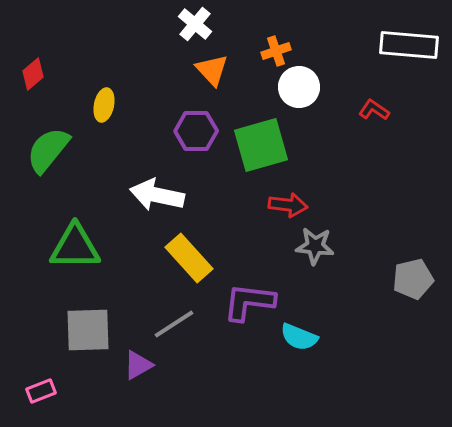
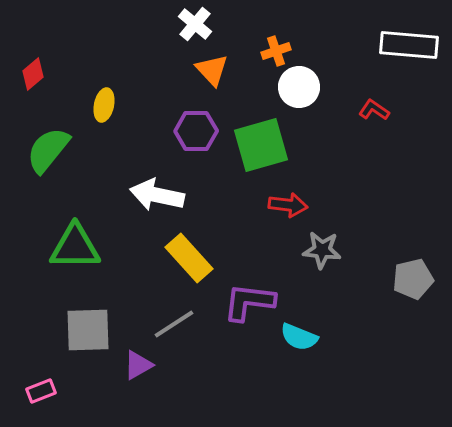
gray star: moved 7 px right, 4 px down
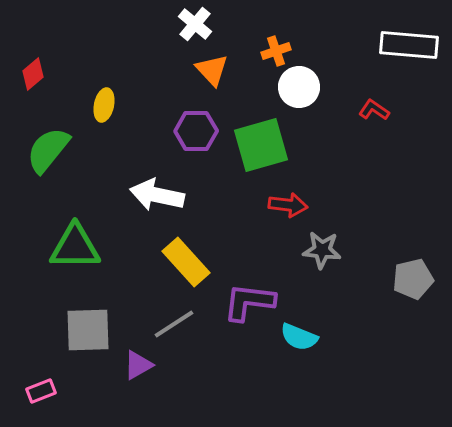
yellow rectangle: moved 3 px left, 4 px down
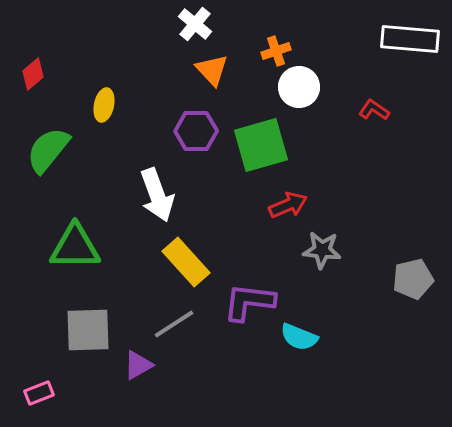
white rectangle: moved 1 px right, 6 px up
white arrow: rotated 122 degrees counterclockwise
red arrow: rotated 30 degrees counterclockwise
pink rectangle: moved 2 px left, 2 px down
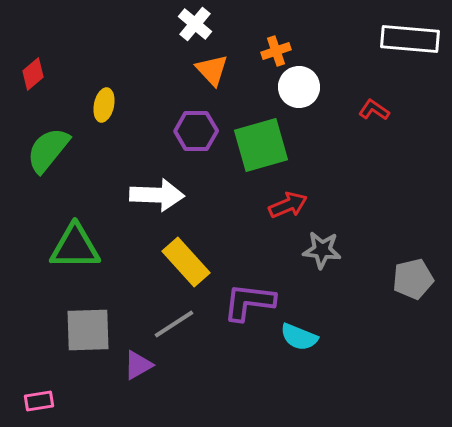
white arrow: rotated 68 degrees counterclockwise
pink rectangle: moved 8 px down; rotated 12 degrees clockwise
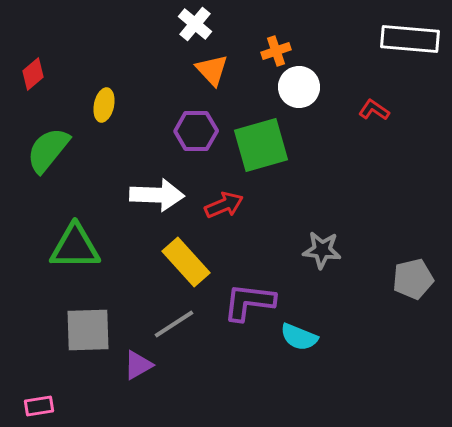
red arrow: moved 64 px left
pink rectangle: moved 5 px down
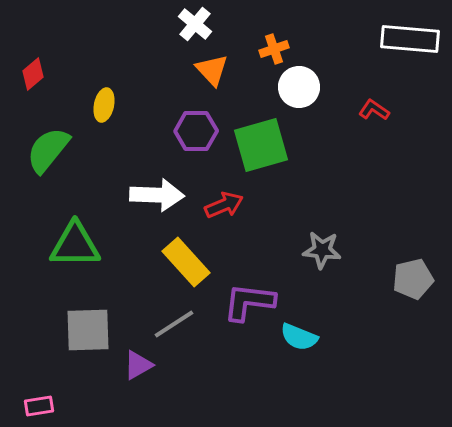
orange cross: moved 2 px left, 2 px up
green triangle: moved 2 px up
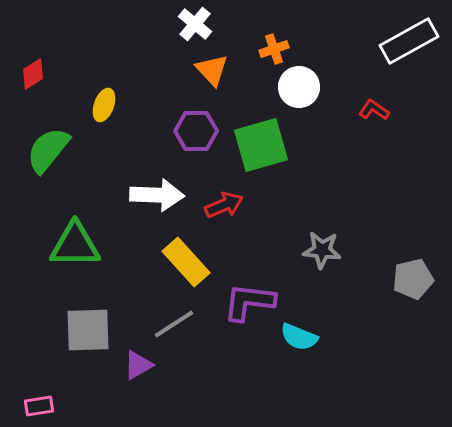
white rectangle: moved 1 px left, 2 px down; rotated 34 degrees counterclockwise
red diamond: rotated 8 degrees clockwise
yellow ellipse: rotated 8 degrees clockwise
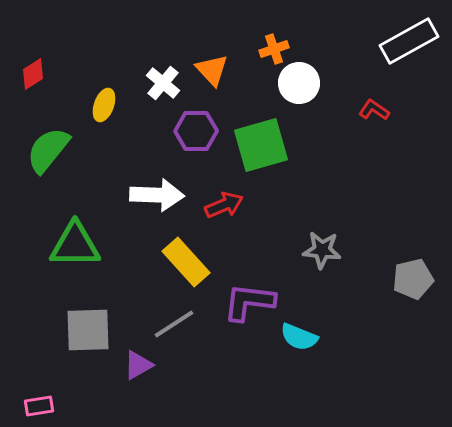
white cross: moved 32 px left, 59 px down
white circle: moved 4 px up
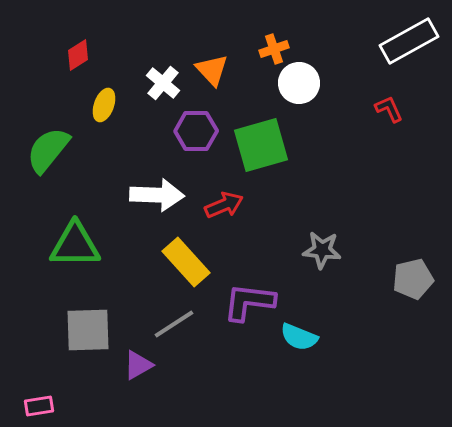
red diamond: moved 45 px right, 19 px up
red L-shape: moved 15 px right, 1 px up; rotated 32 degrees clockwise
